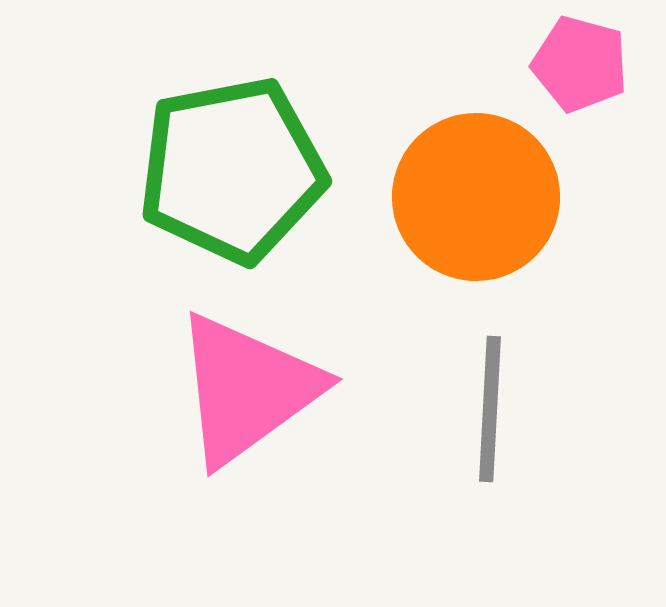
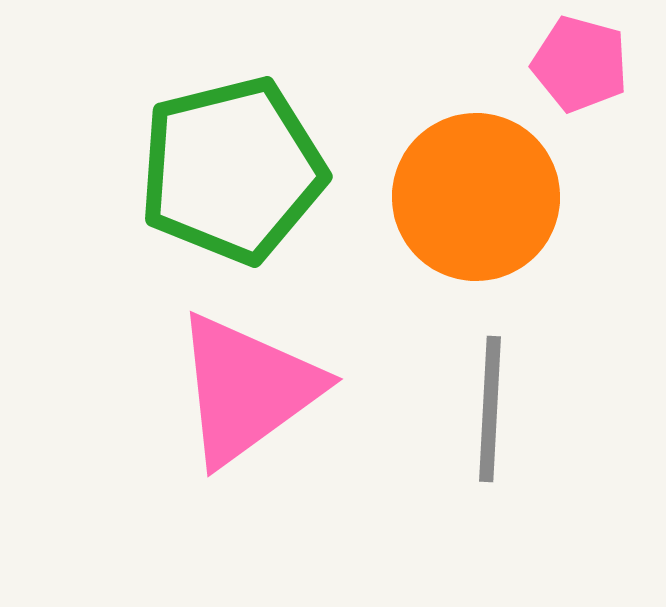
green pentagon: rotated 3 degrees counterclockwise
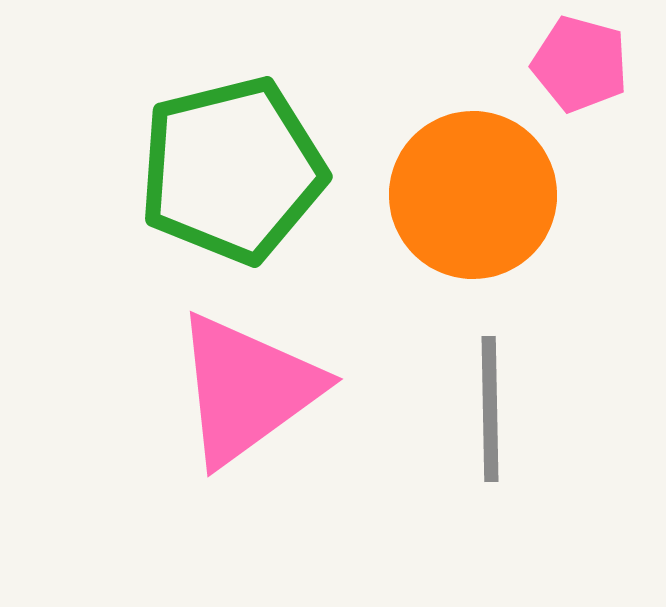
orange circle: moved 3 px left, 2 px up
gray line: rotated 4 degrees counterclockwise
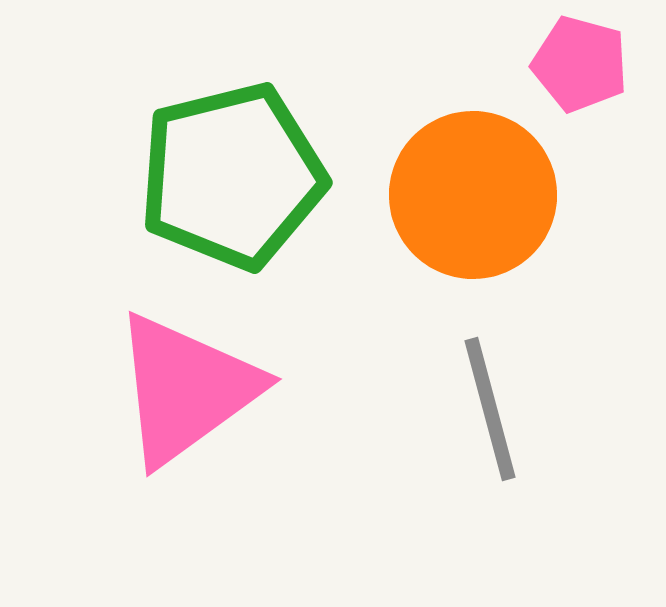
green pentagon: moved 6 px down
pink triangle: moved 61 px left
gray line: rotated 14 degrees counterclockwise
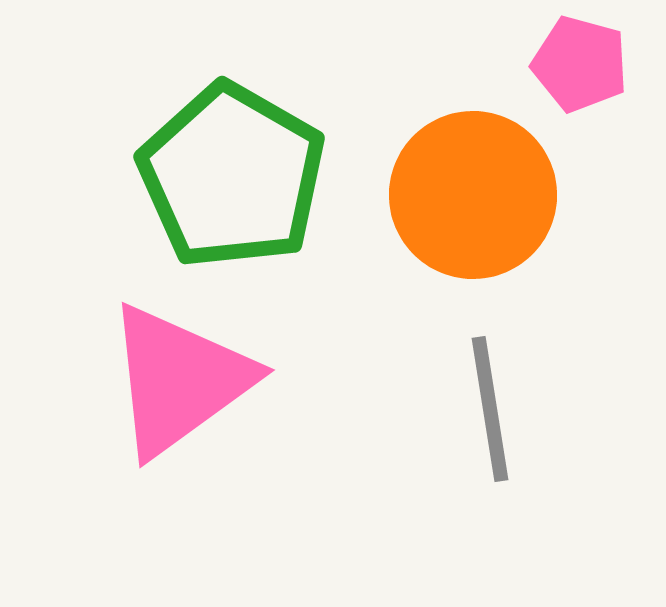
green pentagon: rotated 28 degrees counterclockwise
pink triangle: moved 7 px left, 9 px up
gray line: rotated 6 degrees clockwise
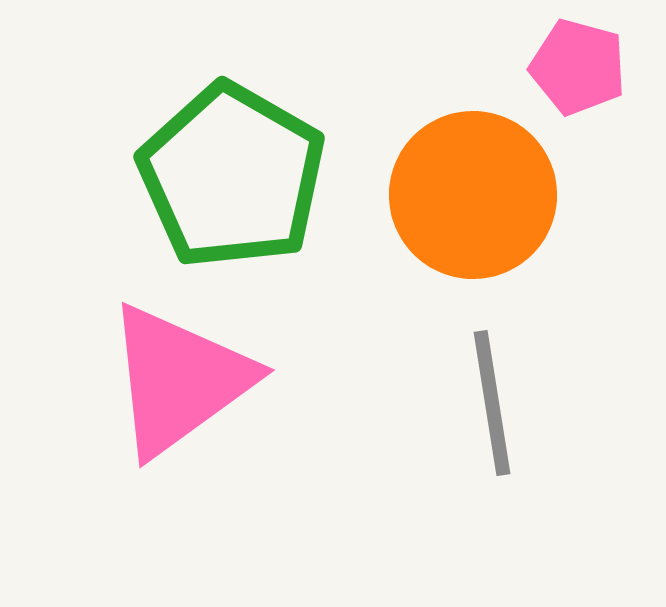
pink pentagon: moved 2 px left, 3 px down
gray line: moved 2 px right, 6 px up
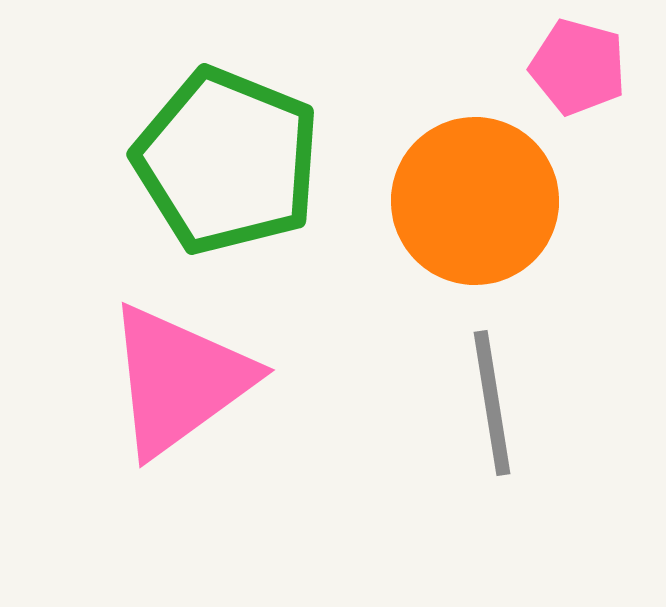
green pentagon: moved 5 px left, 15 px up; rotated 8 degrees counterclockwise
orange circle: moved 2 px right, 6 px down
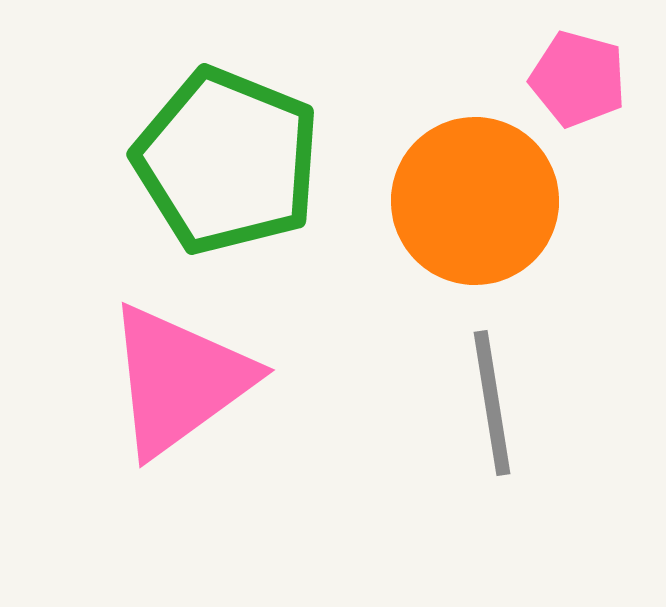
pink pentagon: moved 12 px down
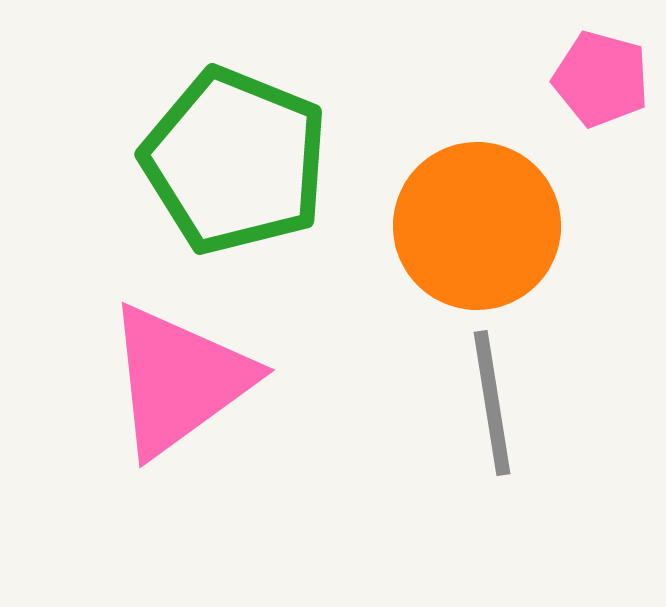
pink pentagon: moved 23 px right
green pentagon: moved 8 px right
orange circle: moved 2 px right, 25 px down
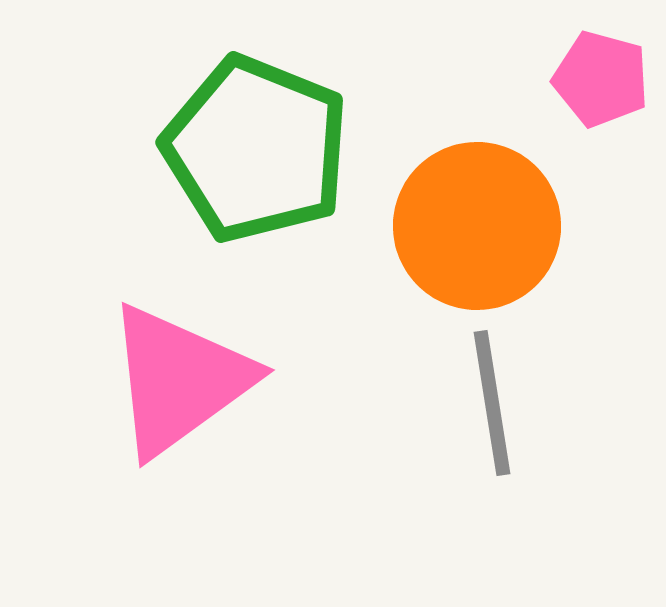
green pentagon: moved 21 px right, 12 px up
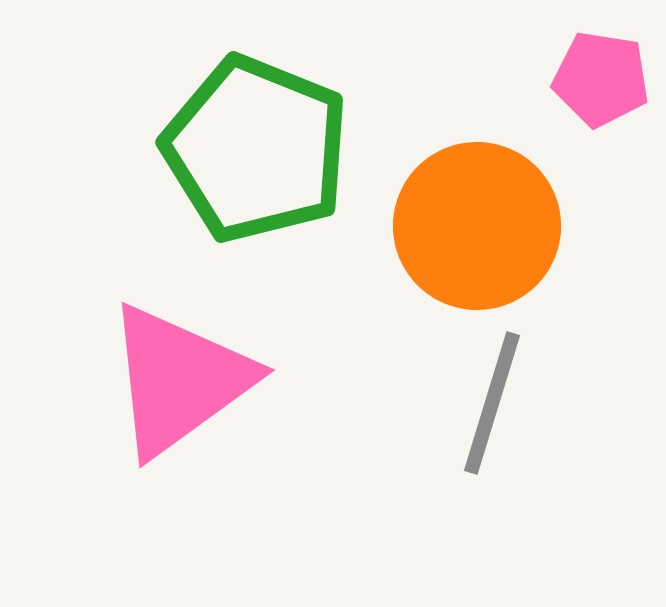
pink pentagon: rotated 6 degrees counterclockwise
gray line: rotated 26 degrees clockwise
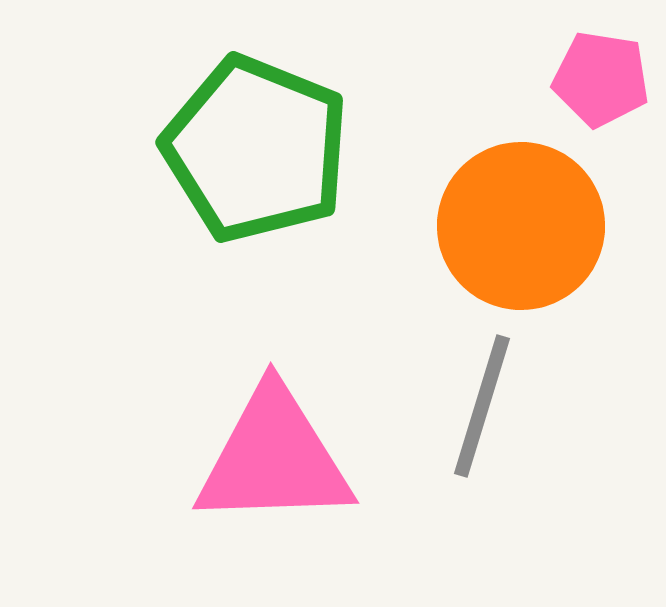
orange circle: moved 44 px right
pink triangle: moved 95 px right, 78 px down; rotated 34 degrees clockwise
gray line: moved 10 px left, 3 px down
